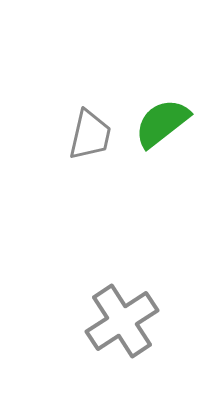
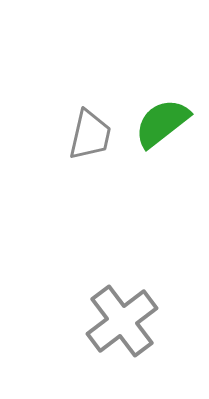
gray cross: rotated 4 degrees counterclockwise
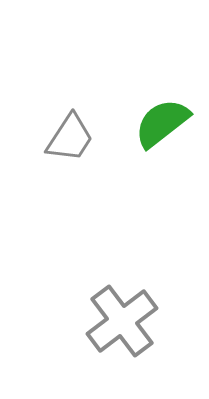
gray trapezoid: moved 20 px left, 3 px down; rotated 20 degrees clockwise
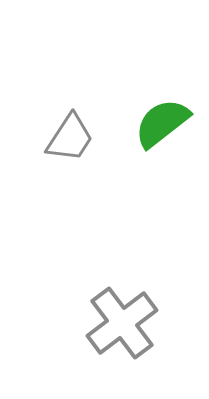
gray cross: moved 2 px down
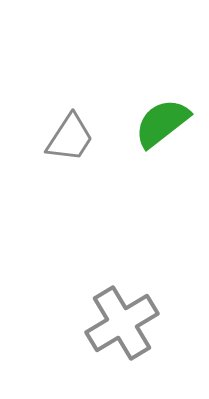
gray cross: rotated 6 degrees clockwise
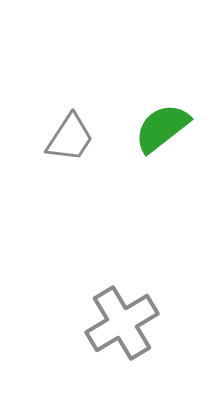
green semicircle: moved 5 px down
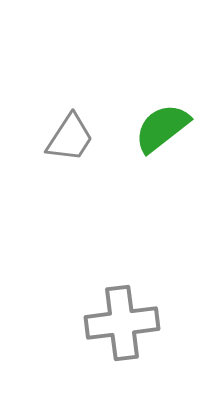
gray cross: rotated 24 degrees clockwise
